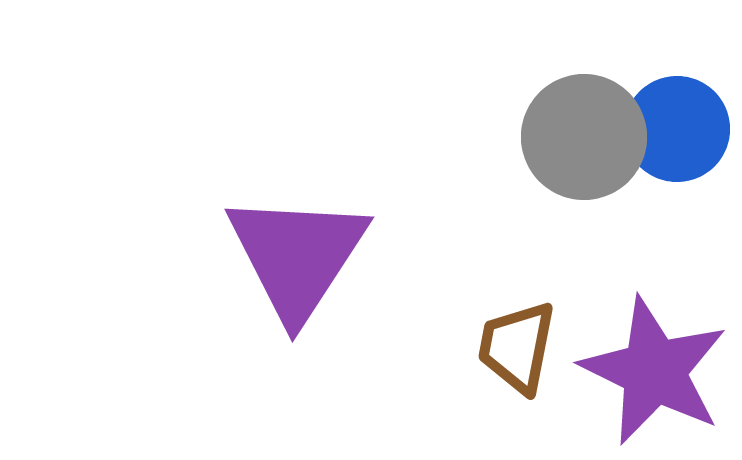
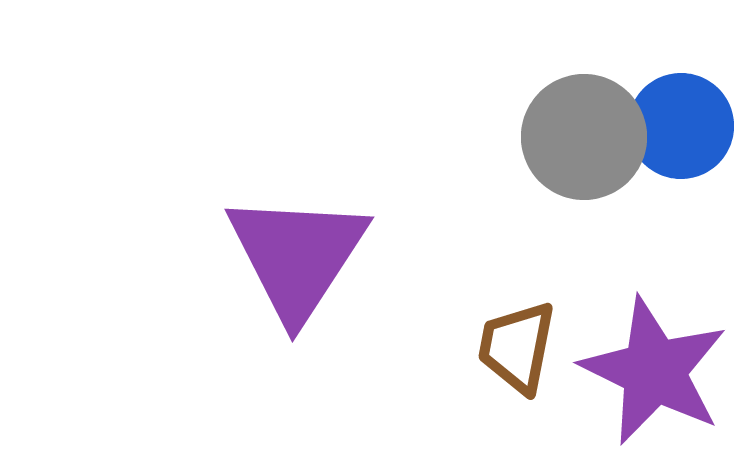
blue circle: moved 4 px right, 3 px up
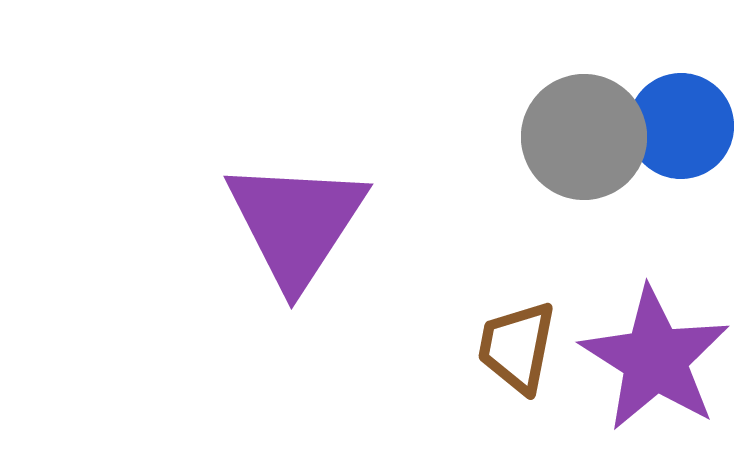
purple triangle: moved 1 px left, 33 px up
purple star: moved 1 px right, 12 px up; rotated 6 degrees clockwise
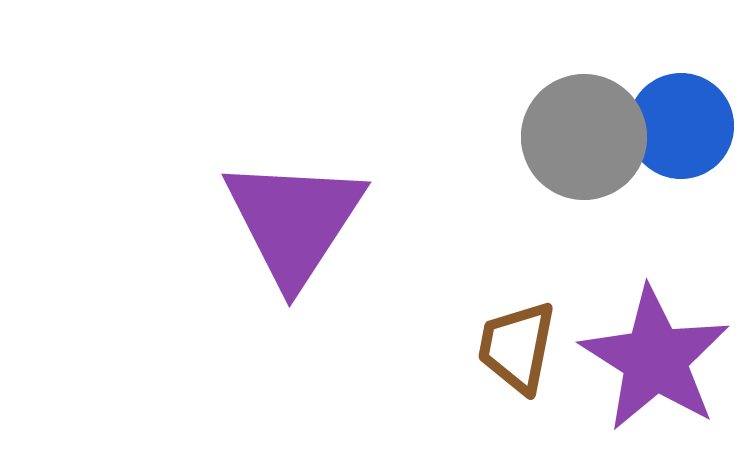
purple triangle: moved 2 px left, 2 px up
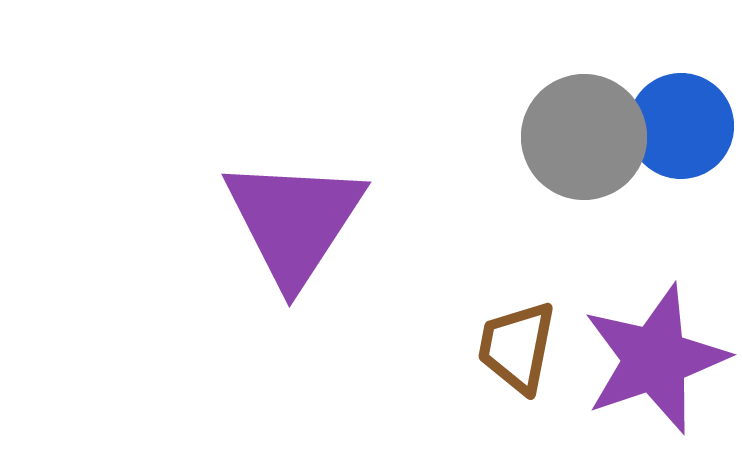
purple star: rotated 21 degrees clockwise
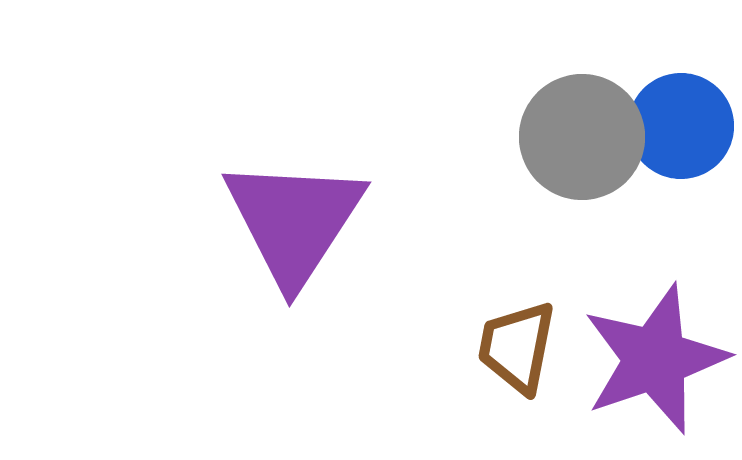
gray circle: moved 2 px left
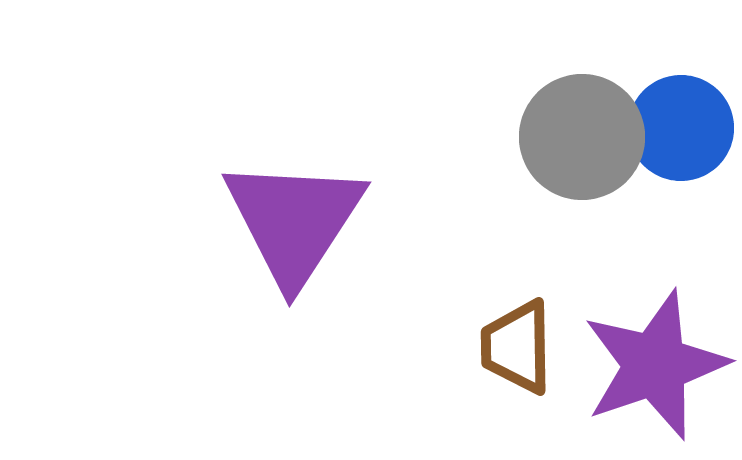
blue circle: moved 2 px down
brown trapezoid: rotated 12 degrees counterclockwise
purple star: moved 6 px down
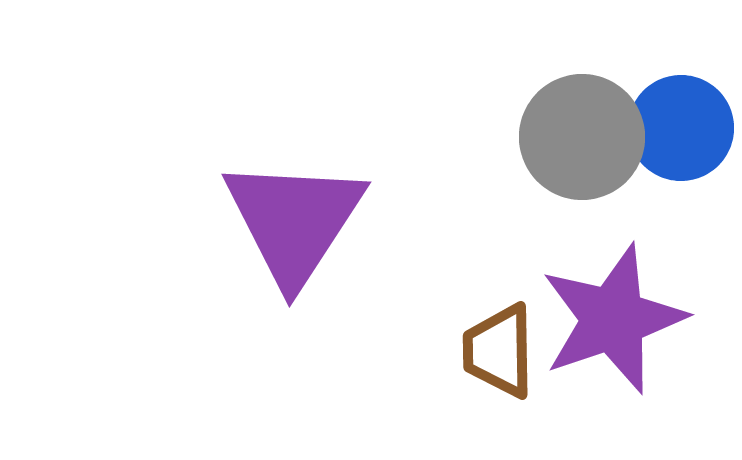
brown trapezoid: moved 18 px left, 4 px down
purple star: moved 42 px left, 46 px up
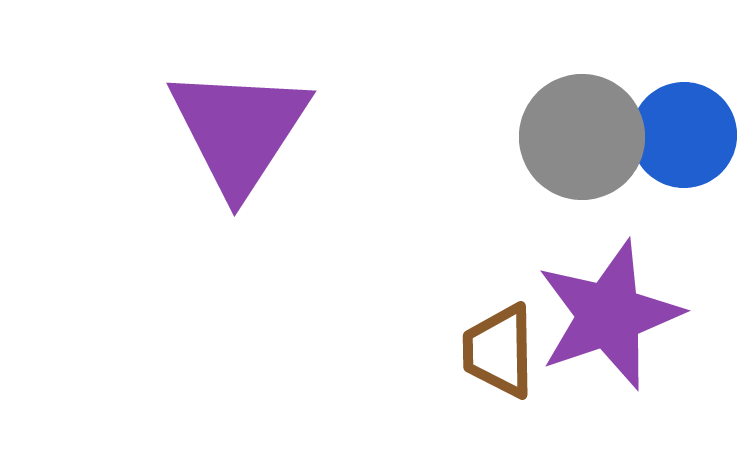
blue circle: moved 3 px right, 7 px down
purple triangle: moved 55 px left, 91 px up
purple star: moved 4 px left, 4 px up
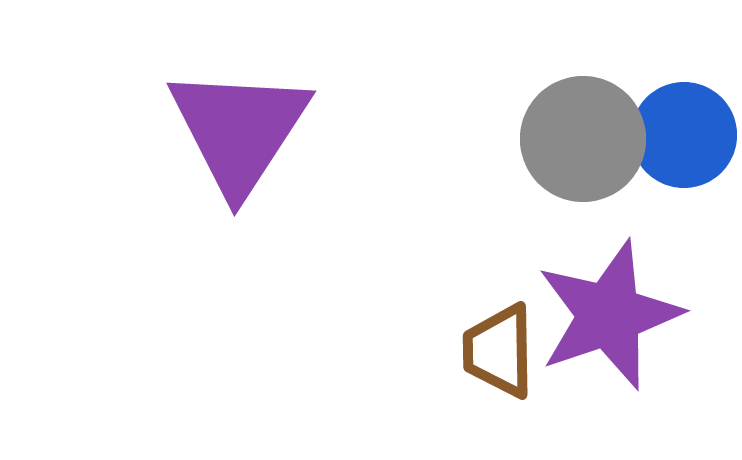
gray circle: moved 1 px right, 2 px down
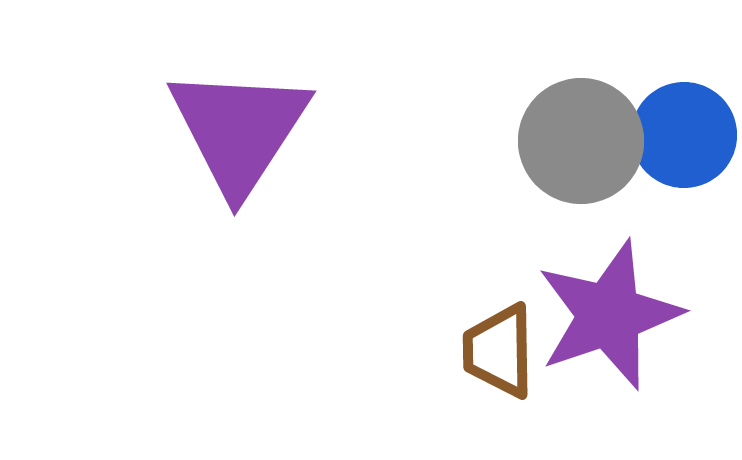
gray circle: moved 2 px left, 2 px down
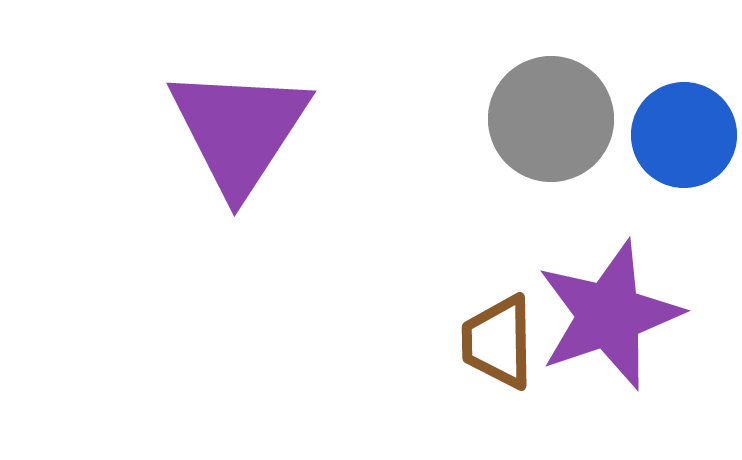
gray circle: moved 30 px left, 22 px up
brown trapezoid: moved 1 px left, 9 px up
